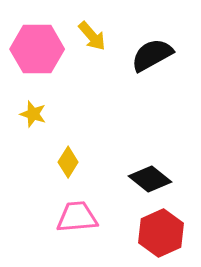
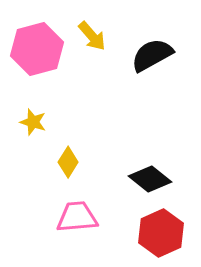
pink hexagon: rotated 15 degrees counterclockwise
yellow star: moved 8 px down
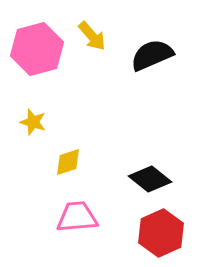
black semicircle: rotated 6 degrees clockwise
yellow diamond: rotated 40 degrees clockwise
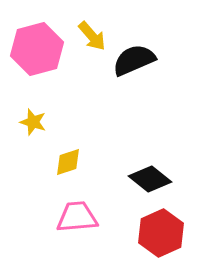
black semicircle: moved 18 px left, 5 px down
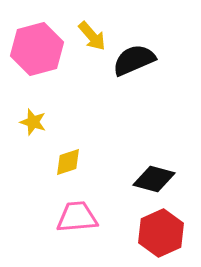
black diamond: moved 4 px right; rotated 24 degrees counterclockwise
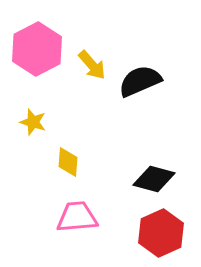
yellow arrow: moved 29 px down
pink hexagon: rotated 12 degrees counterclockwise
black semicircle: moved 6 px right, 21 px down
yellow diamond: rotated 68 degrees counterclockwise
